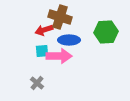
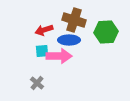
brown cross: moved 14 px right, 3 px down
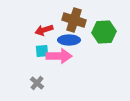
green hexagon: moved 2 px left
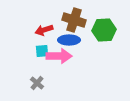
green hexagon: moved 2 px up
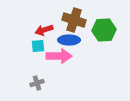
cyan square: moved 4 px left, 5 px up
gray cross: rotated 32 degrees clockwise
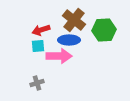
brown cross: rotated 20 degrees clockwise
red arrow: moved 3 px left
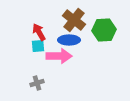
red arrow: moved 2 px left, 2 px down; rotated 78 degrees clockwise
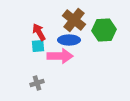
pink arrow: moved 1 px right
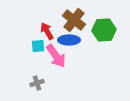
red arrow: moved 8 px right, 1 px up
pink arrow: moved 4 px left; rotated 55 degrees clockwise
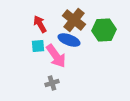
red arrow: moved 7 px left, 7 px up
blue ellipse: rotated 20 degrees clockwise
gray cross: moved 15 px right
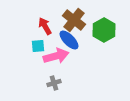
red arrow: moved 5 px right, 2 px down
green hexagon: rotated 25 degrees counterclockwise
blue ellipse: rotated 25 degrees clockwise
pink arrow: rotated 70 degrees counterclockwise
gray cross: moved 2 px right
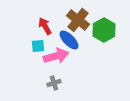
brown cross: moved 4 px right
